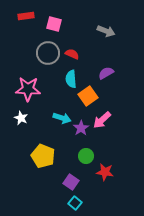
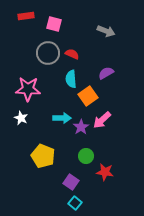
cyan arrow: rotated 18 degrees counterclockwise
purple star: moved 1 px up
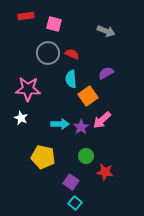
cyan arrow: moved 2 px left, 6 px down
yellow pentagon: moved 1 px down; rotated 10 degrees counterclockwise
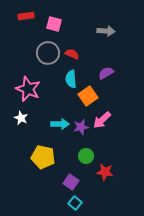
gray arrow: rotated 18 degrees counterclockwise
pink star: rotated 20 degrees clockwise
purple star: rotated 21 degrees clockwise
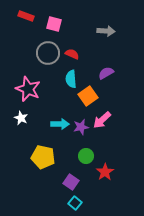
red rectangle: rotated 28 degrees clockwise
red star: rotated 30 degrees clockwise
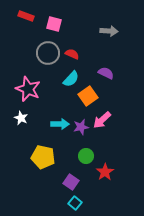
gray arrow: moved 3 px right
purple semicircle: rotated 56 degrees clockwise
cyan semicircle: rotated 132 degrees counterclockwise
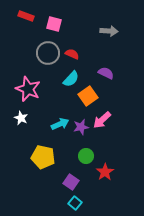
cyan arrow: rotated 24 degrees counterclockwise
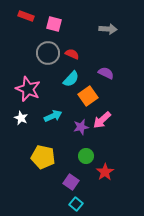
gray arrow: moved 1 px left, 2 px up
cyan arrow: moved 7 px left, 8 px up
cyan square: moved 1 px right, 1 px down
